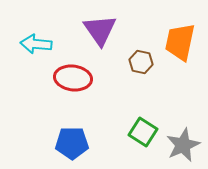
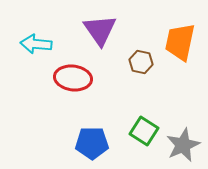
green square: moved 1 px right, 1 px up
blue pentagon: moved 20 px right
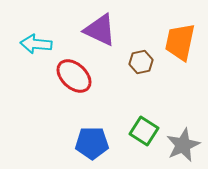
purple triangle: rotated 30 degrees counterclockwise
brown hexagon: rotated 25 degrees counterclockwise
red ellipse: moved 1 px right, 2 px up; rotated 36 degrees clockwise
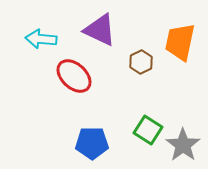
cyan arrow: moved 5 px right, 5 px up
brown hexagon: rotated 15 degrees counterclockwise
green square: moved 4 px right, 1 px up
gray star: rotated 12 degrees counterclockwise
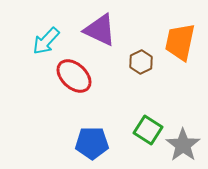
cyan arrow: moved 5 px right, 2 px down; rotated 52 degrees counterclockwise
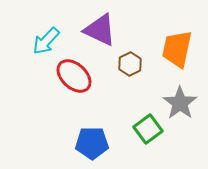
orange trapezoid: moved 3 px left, 7 px down
brown hexagon: moved 11 px left, 2 px down
green square: moved 1 px up; rotated 20 degrees clockwise
gray star: moved 3 px left, 42 px up
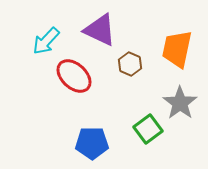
brown hexagon: rotated 10 degrees counterclockwise
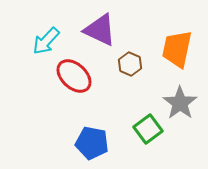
blue pentagon: rotated 12 degrees clockwise
